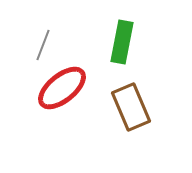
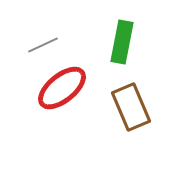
gray line: rotated 44 degrees clockwise
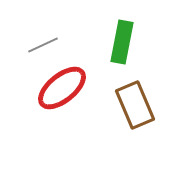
brown rectangle: moved 4 px right, 2 px up
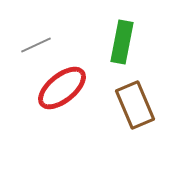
gray line: moved 7 px left
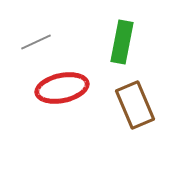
gray line: moved 3 px up
red ellipse: rotated 27 degrees clockwise
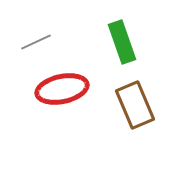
green rectangle: rotated 30 degrees counterclockwise
red ellipse: moved 1 px down
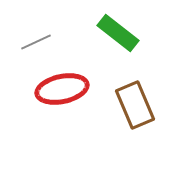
green rectangle: moved 4 px left, 9 px up; rotated 33 degrees counterclockwise
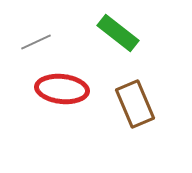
red ellipse: rotated 18 degrees clockwise
brown rectangle: moved 1 px up
